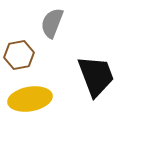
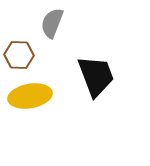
brown hexagon: rotated 12 degrees clockwise
yellow ellipse: moved 3 px up
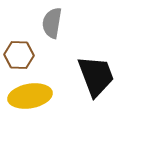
gray semicircle: rotated 12 degrees counterclockwise
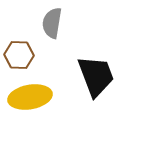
yellow ellipse: moved 1 px down
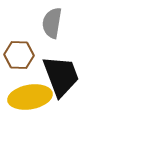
black trapezoid: moved 35 px left
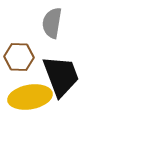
brown hexagon: moved 2 px down
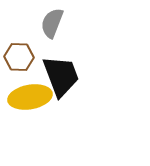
gray semicircle: rotated 12 degrees clockwise
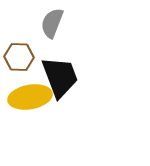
black trapezoid: moved 1 px left, 1 px down
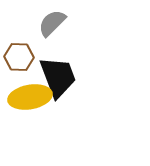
gray semicircle: rotated 24 degrees clockwise
black trapezoid: moved 2 px left
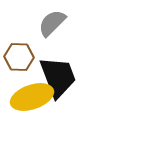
yellow ellipse: moved 2 px right; rotated 9 degrees counterclockwise
